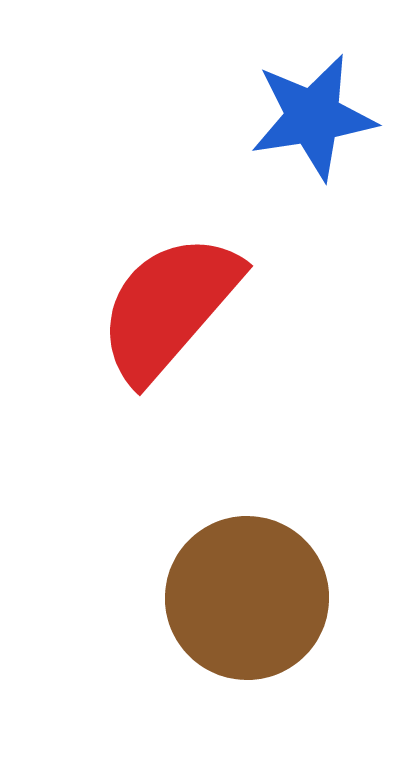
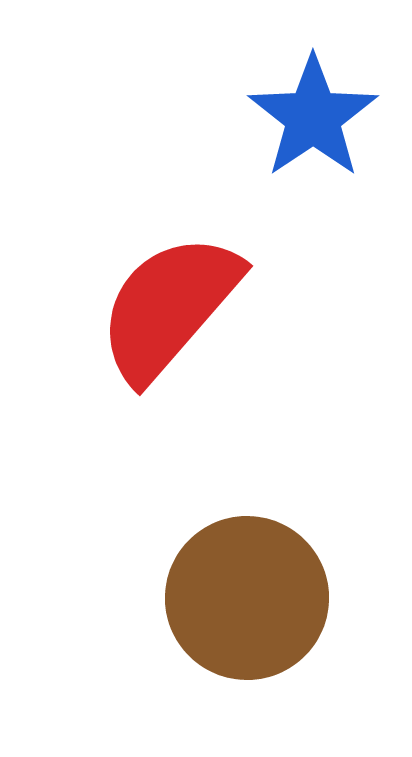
blue star: rotated 25 degrees counterclockwise
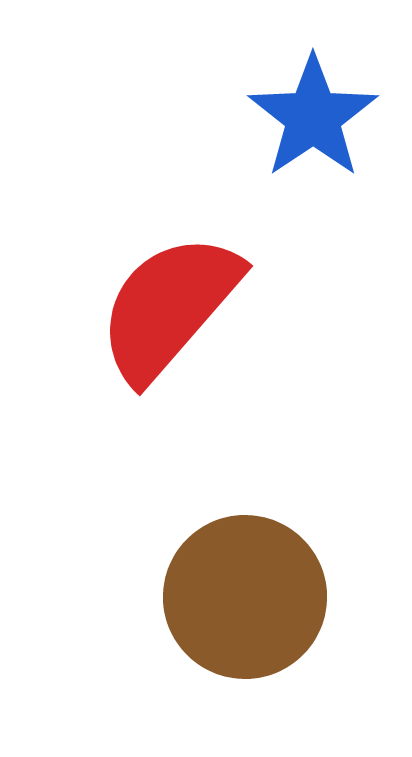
brown circle: moved 2 px left, 1 px up
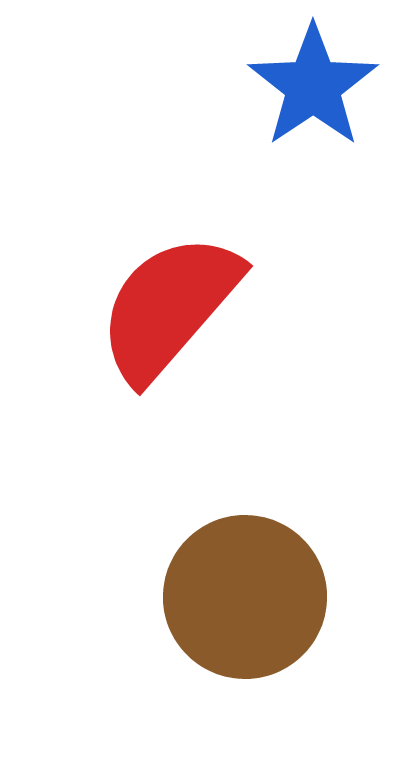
blue star: moved 31 px up
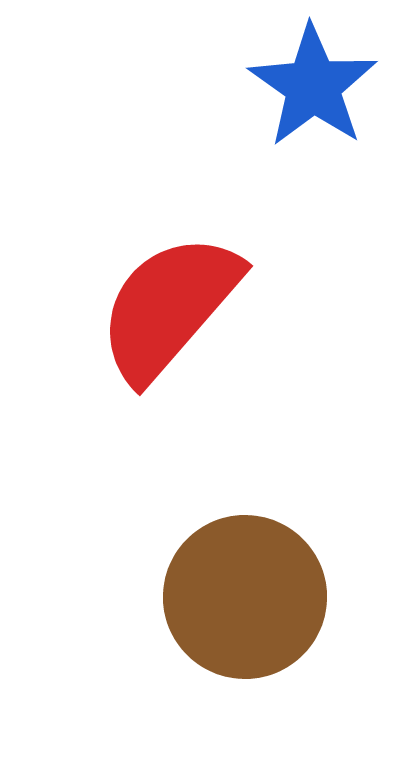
blue star: rotated 3 degrees counterclockwise
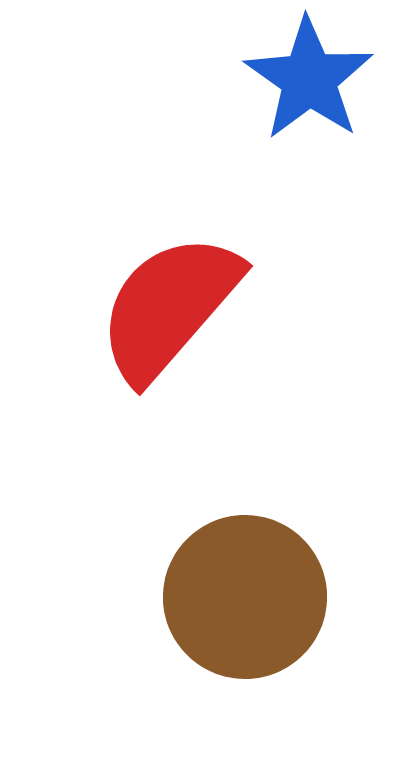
blue star: moved 4 px left, 7 px up
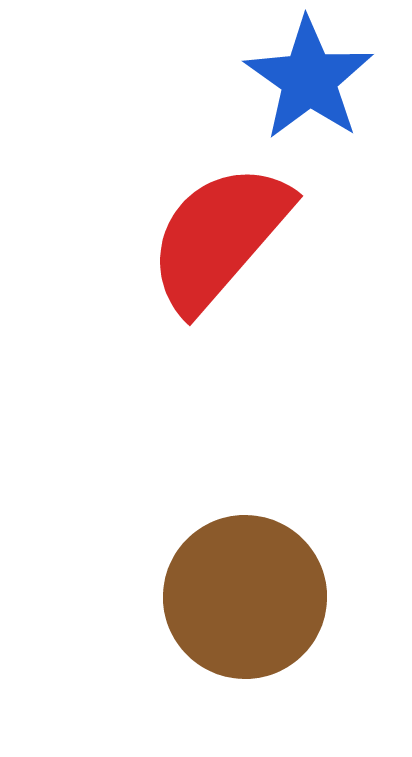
red semicircle: moved 50 px right, 70 px up
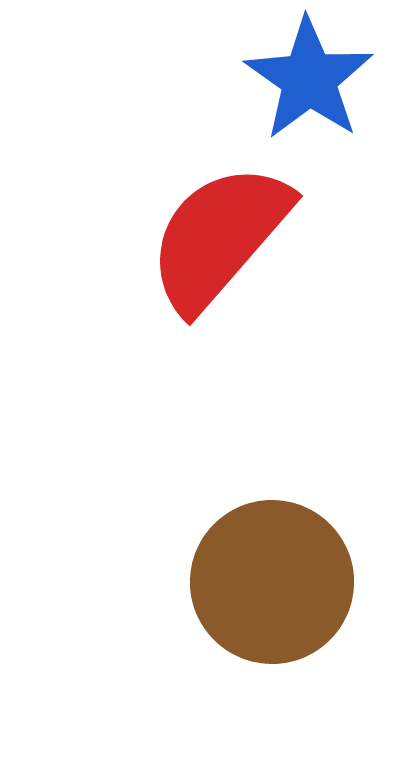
brown circle: moved 27 px right, 15 px up
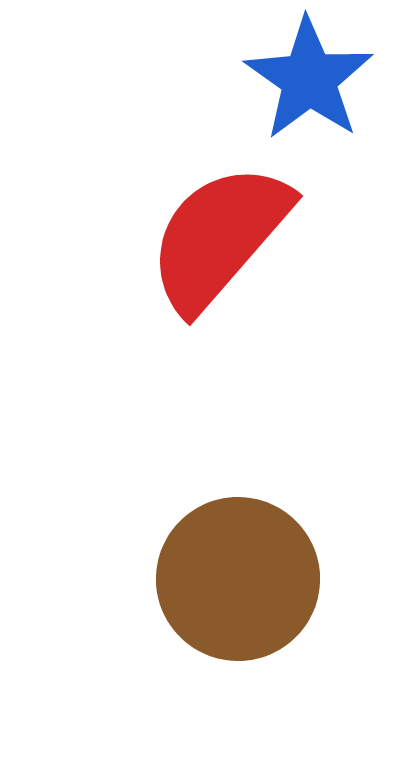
brown circle: moved 34 px left, 3 px up
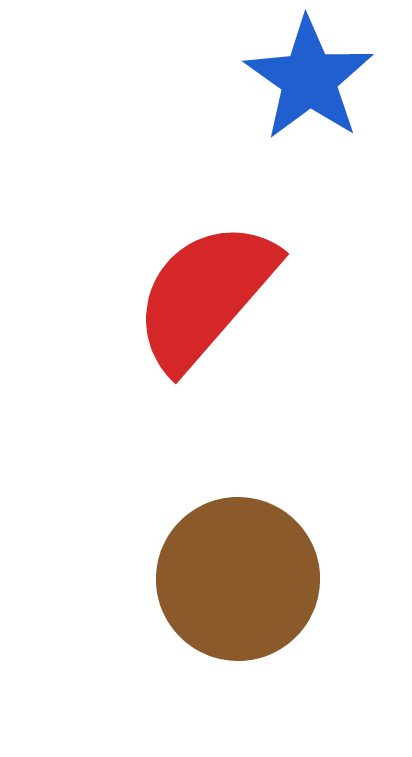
red semicircle: moved 14 px left, 58 px down
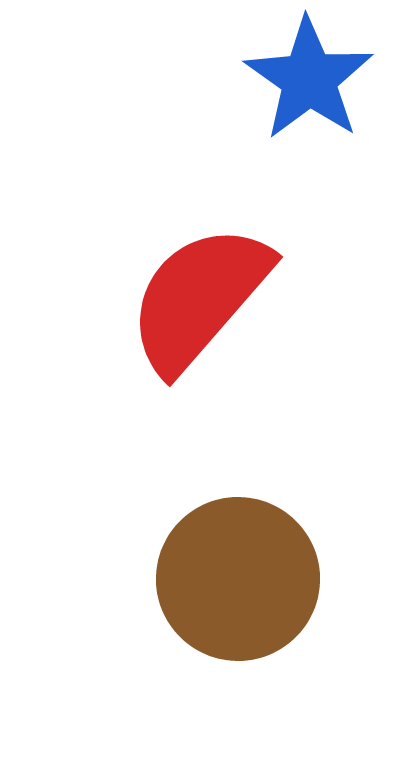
red semicircle: moved 6 px left, 3 px down
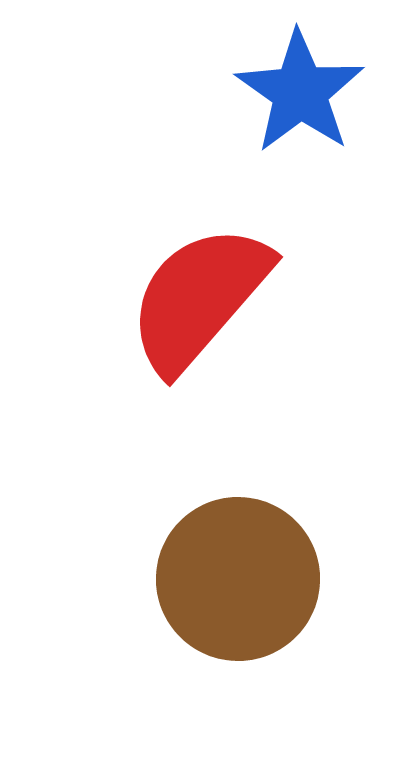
blue star: moved 9 px left, 13 px down
